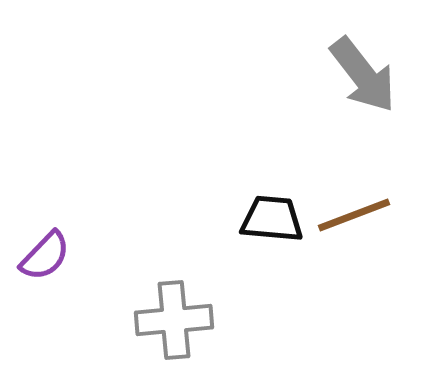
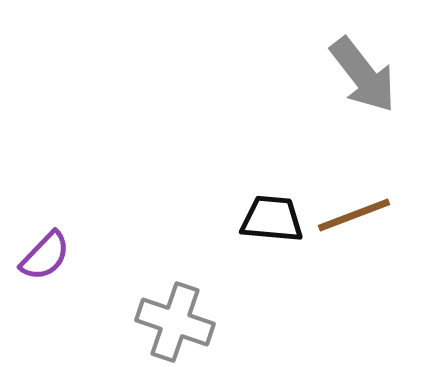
gray cross: moved 1 px right, 2 px down; rotated 24 degrees clockwise
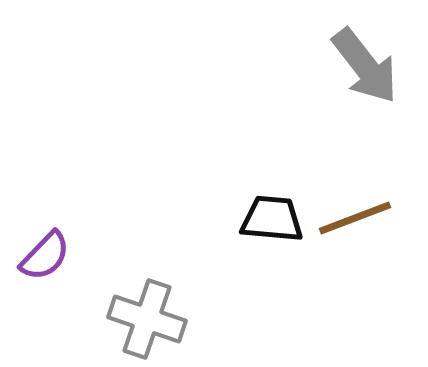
gray arrow: moved 2 px right, 9 px up
brown line: moved 1 px right, 3 px down
gray cross: moved 28 px left, 3 px up
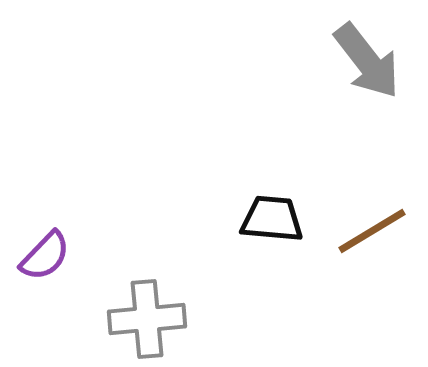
gray arrow: moved 2 px right, 5 px up
brown line: moved 17 px right, 13 px down; rotated 10 degrees counterclockwise
gray cross: rotated 24 degrees counterclockwise
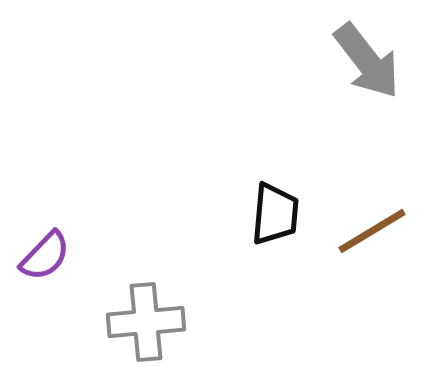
black trapezoid: moved 3 px right, 5 px up; rotated 90 degrees clockwise
gray cross: moved 1 px left, 3 px down
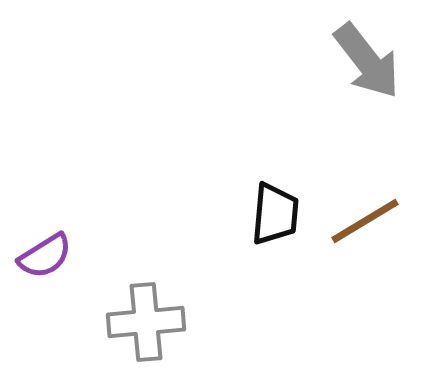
brown line: moved 7 px left, 10 px up
purple semicircle: rotated 14 degrees clockwise
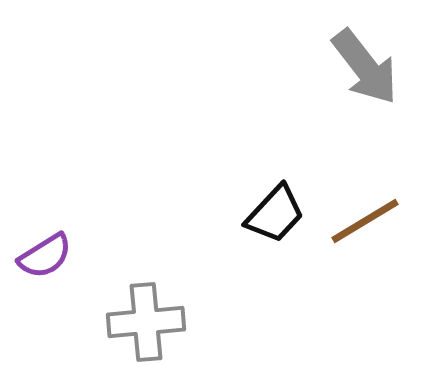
gray arrow: moved 2 px left, 6 px down
black trapezoid: rotated 38 degrees clockwise
